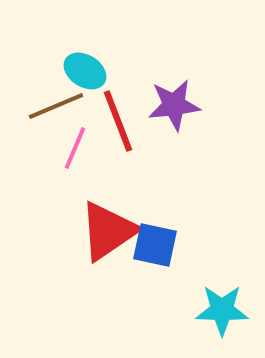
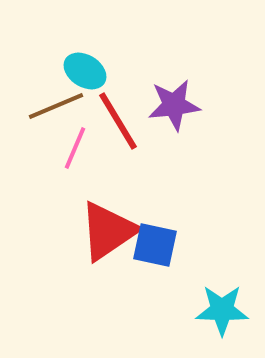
red line: rotated 10 degrees counterclockwise
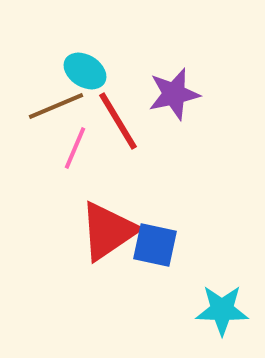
purple star: moved 11 px up; rotated 6 degrees counterclockwise
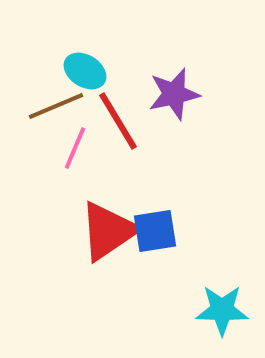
blue square: moved 14 px up; rotated 21 degrees counterclockwise
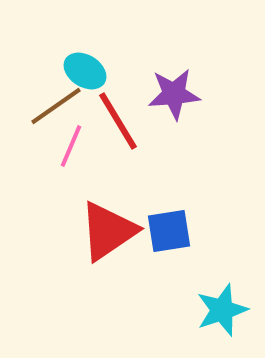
purple star: rotated 8 degrees clockwise
brown line: rotated 12 degrees counterclockwise
pink line: moved 4 px left, 2 px up
blue square: moved 14 px right
cyan star: rotated 20 degrees counterclockwise
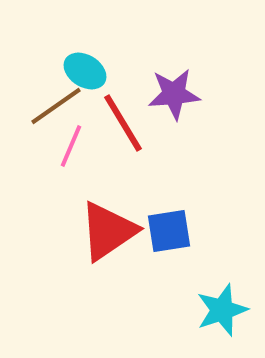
red line: moved 5 px right, 2 px down
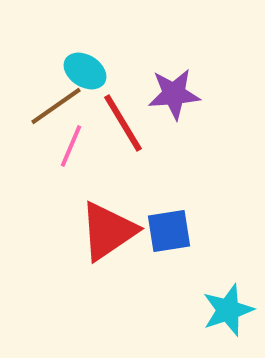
cyan star: moved 6 px right
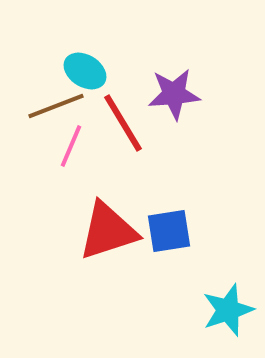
brown line: rotated 14 degrees clockwise
red triangle: rotated 16 degrees clockwise
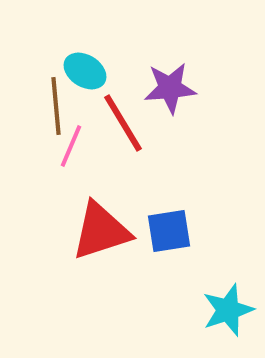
purple star: moved 4 px left, 6 px up
brown line: rotated 74 degrees counterclockwise
red triangle: moved 7 px left
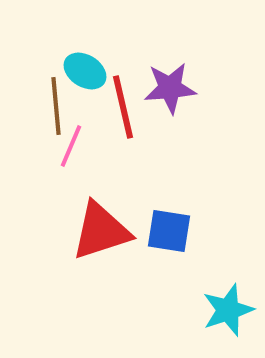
red line: moved 16 px up; rotated 18 degrees clockwise
blue square: rotated 18 degrees clockwise
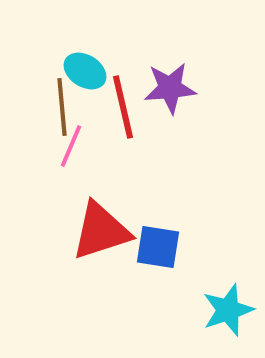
brown line: moved 6 px right, 1 px down
blue square: moved 11 px left, 16 px down
